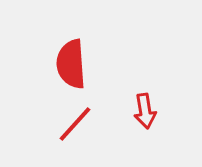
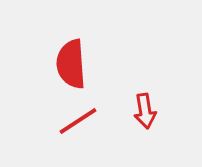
red line: moved 3 px right, 3 px up; rotated 15 degrees clockwise
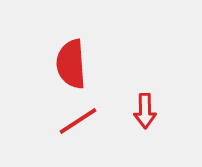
red arrow: rotated 8 degrees clockwise
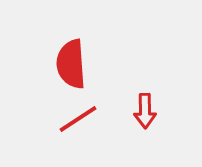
red line: moved 2 px up
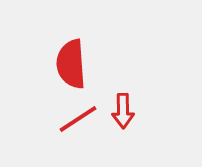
red arrow: moved 22 px left
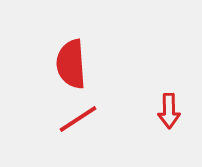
red arrow: moved 46 px right
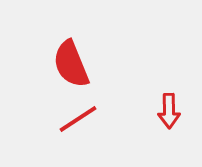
red semicircle: rotated 18 degrees counterclockwise
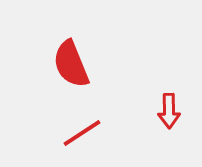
red line: moved 4 px right, 14 px down
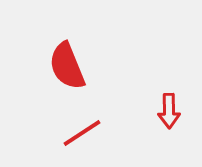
red semicircle: moved 4 px left, 2 px down
